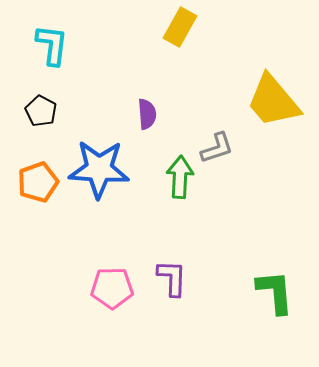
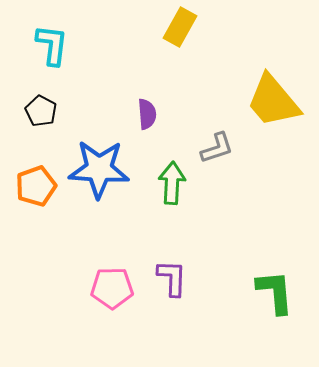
green arrow: moved 8 px left, 6 px down
orange pentagon: moved 2 px left, 4 px down
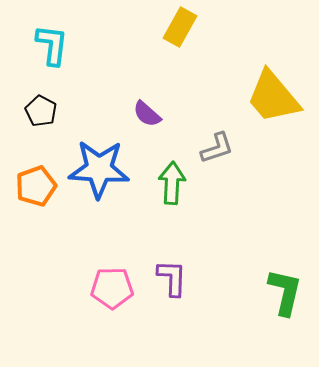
yellow trapezoid: moved 4 px up
purple semicircle: rotated 136 degrees clockwise
green L-shape: moved 10 px right; rotated 18 degrees clockwise
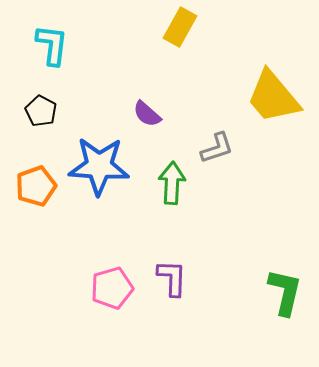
blue star: moved 3 px up
pink pentagon: rotated 15 degrees counterclockwise
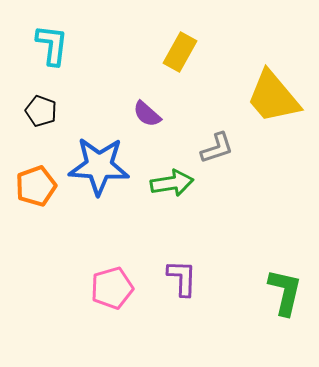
yellow rectangle: moved 25 px down
black pentagon: rotated 8 degrees counterclockwise
green arrow: rotated 78 degrees clockwise
purple L-shape: moved 10 px right
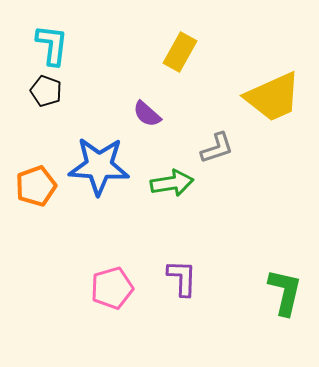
yellow trapezoid: rotated 74 degrees counterclockwise
black pentagon: moved 5 px right, 20 px up
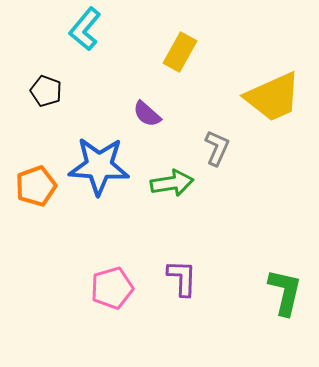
cyan L-shape: moved 33 px right, 16 px up; rotated 147 degrees counterclockwise
gray L-shape: rotated 48 degrees counterclockwise
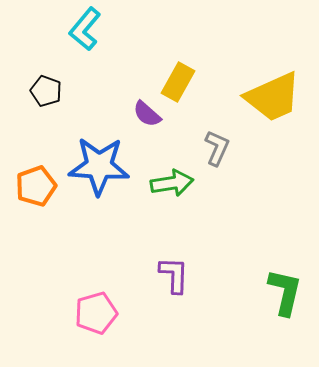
yellow rectangle: moved 2 px left, 30 px down
purple L-shape: moved 8 px left, 3 px up
pink pentagon: moved 16 px left, 25 px down
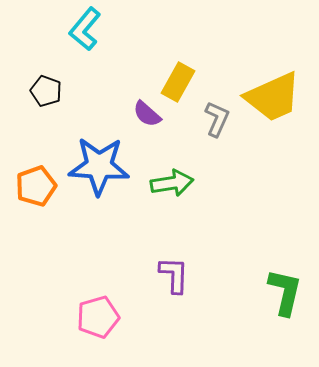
gray L-shape: moved 29 px up
pink pentagon: moved 2 px right, 4 px down
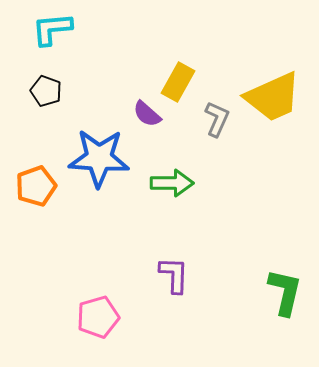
cyan L-shape: moved 33 px left; rotated 45 degrees clockwise
blue star: moved 8 px up
green arrow: rotated 9 degrees clockwise
